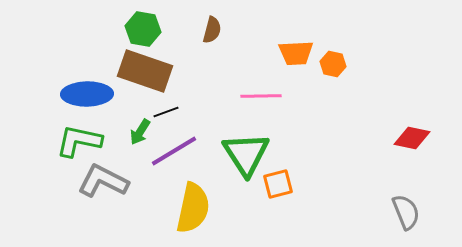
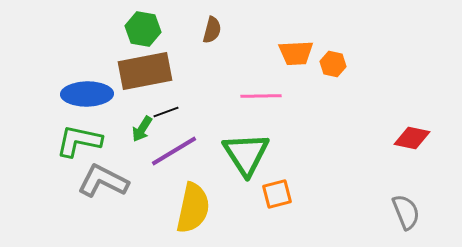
brown rectangle: rotated 30 degrees counterclockwise
green arrow: moved 2 px right, 3 px up
orange square: moved 1 px left, 10 px down
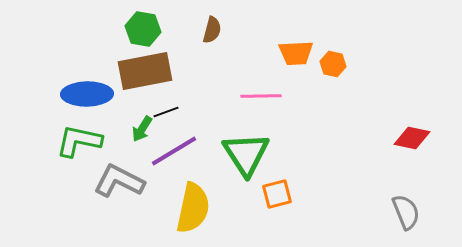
gray L-shape: moved 16 px right
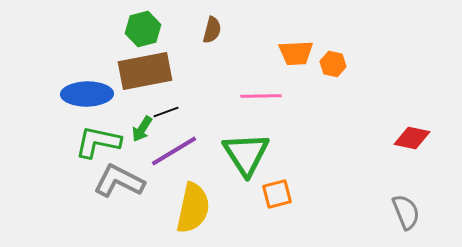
green hexagon: rotated 24 degrees counterclockwise
green L-shape: moved 19 px right, 1 px down
